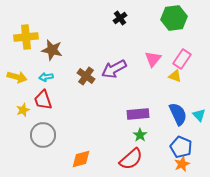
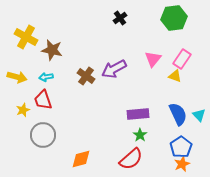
yellow cross: rotated 35 degrees clockwise
blue pentagon: rotated 15 degrees clockwise
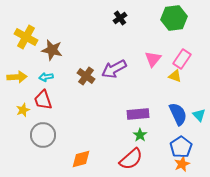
yellow arrow: rotated 18 degrees counterclockwise
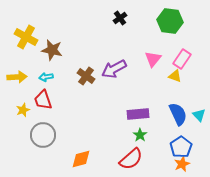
green hexagon: moved 4 px left, 3 px down; rotated 15 degrees clockwise
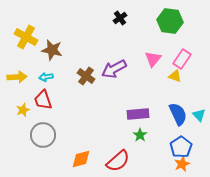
red semicircle: moved 13 px left, 2 px down
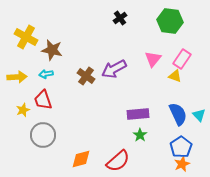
cyan arrow: moved 3 px up
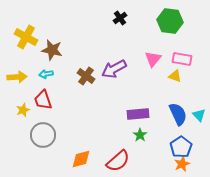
pink rectangle: rotated 66 degrees clockwise
